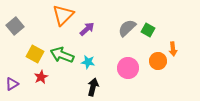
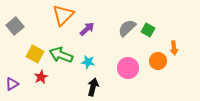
orange arrow: moved 1 px right, 1 px up
green arrow: moved 1 px left
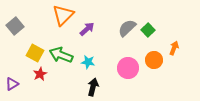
green square: rotated 16 degrees clockwise
orange arrow: rotated 152 degrees counterclockwise
yellow square: moved 1 px up
orange circle: moved 4 px left, 1 px up
red star: moved 1 px left, 3 px up
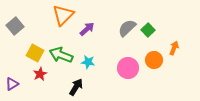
black arrow: moved 17 px left; rotated 18 degrees clockwise
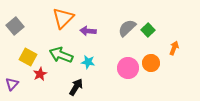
orange triangle: moved 3 px down
purple arrow: moved 1 px right, 2 px down; rotated 133 degrees counterclockwise
yellow square: moved 7 px left, 4 px down
orange circle: moved 3 px left, 3 px down
purple triangle: rotated 16 degrees counterclockwise
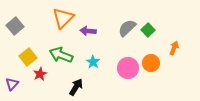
yellow square: rotated 24 degrees clockwise
cyan star: moved 5 px right; rotated 24 degrees clockwise
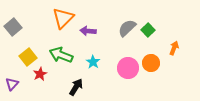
gray square: moved 2 px left, 1 px down
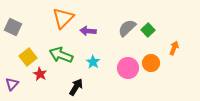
gray square: rotated 24 degrees counterclockwise
red star: rotated 16 degrees counterclockwise
